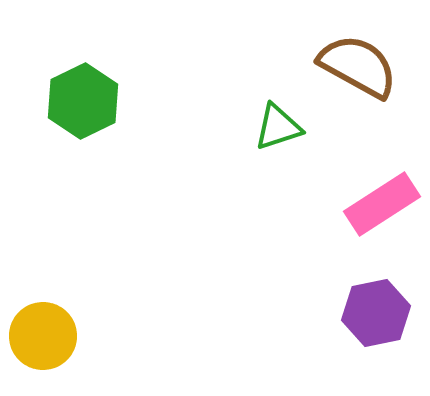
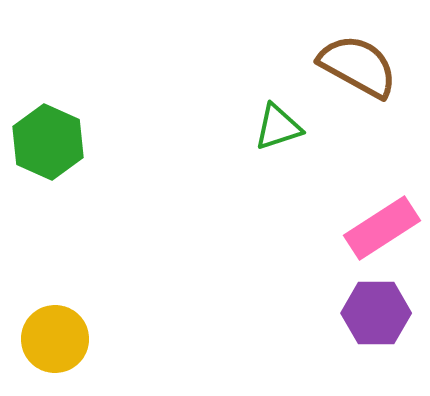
green hexagon: moved 35 px left, 41 px down; rotated 10 degrees counterclockwise
pink rectangle: moved 24 px down
purple hexagon: rotated 12 degrees clockwise
yellow circle: moved 12 px right, 3 px down
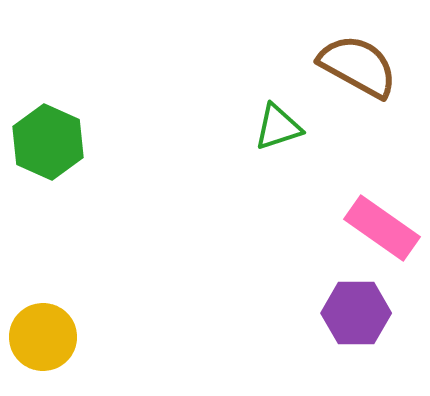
pink rectangle: rotated 68 degrees clockwise
purple hexagon: moved 20 px left
yellow circle: moved 12 px left, 2 px up
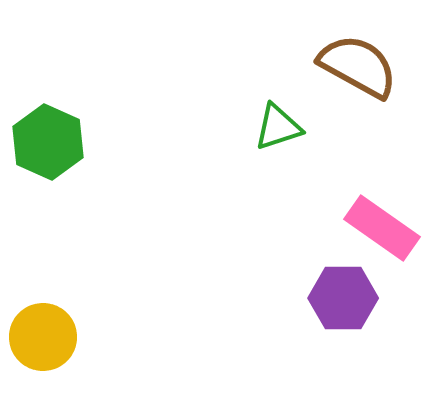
purple hexagon: moved 13 px left, 15 px up
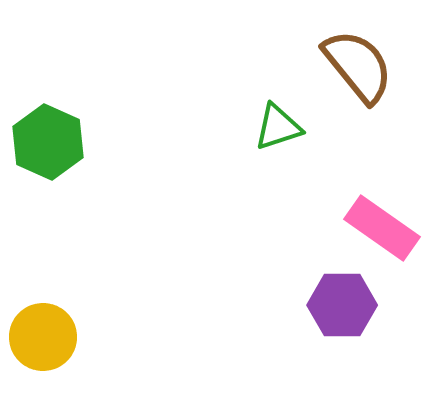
brown semicircle: rotated 22 degrees clockwise
purple hexagon: moved 1 px left, 7 px down
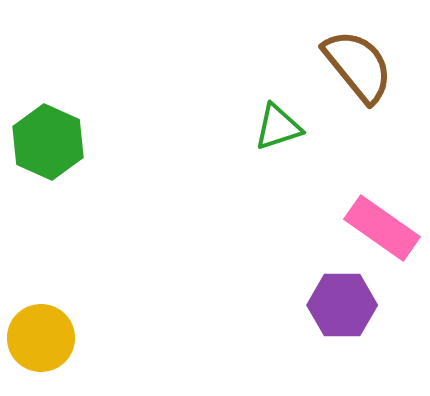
yellow circle: moved 2 px left, 1 px down
